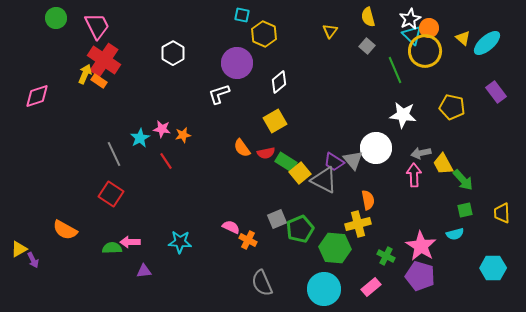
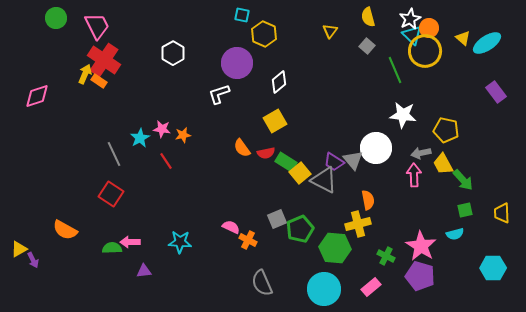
cyan ellipse at (487, 43): rotated 8 degrees clockwise
yellow pentagon at (452, 107): moved 6 px left, 23 px down
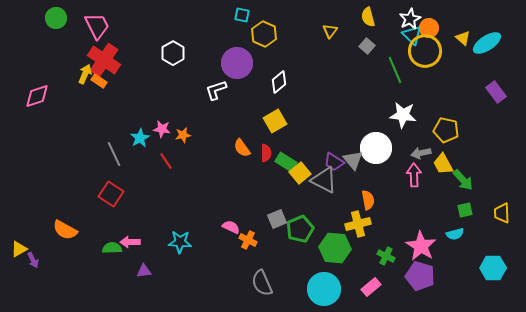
white L-shape at (219, 94): moved 3 px left, 4 px up
red semicircle at (266, 153): rotated 78 degrees counterclockwise
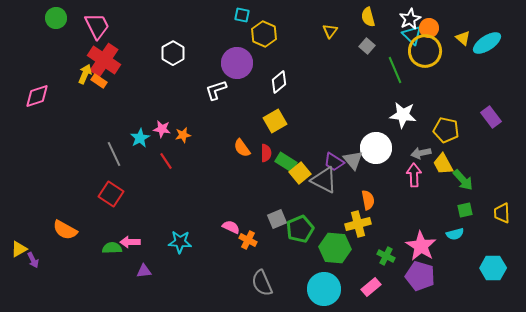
purple rectangle at (496, 92): moved 5 px left, 25 px down
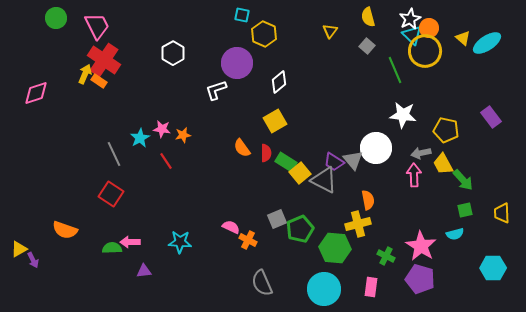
pink diamond at (37, 96): moved 1 px left, 3 px up
orange semicircle at (65, 230): rotated 10 degrees counterclockwise
purple pentagon at (420, 276): moved 3 px down
pink rectangle at (371, 287): rotated 42 degrees counterclockwise
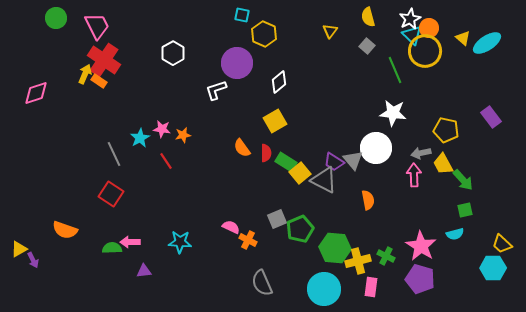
white star at (403, 115): moved 10 px left, 2 px up
yellow trapezoid at (502, 213): moved 31 px down; rotated 45 degrees counterclockwise
yellow cross at (358, 224): moved 37 px down
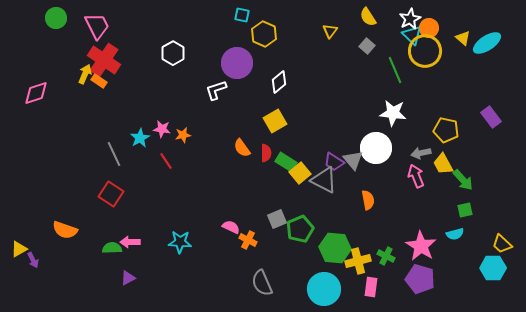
yellow semicircle at (368, 17): rotated 18 degrees counterclockwise
pink arrow at (414, 175): moved 2 px right, 1 px down; rotated 20 degrees counterclockwise
purple triangle at (144, 271): moved 16 px left, 7 px down; rotated 21 degrees counterclockwise
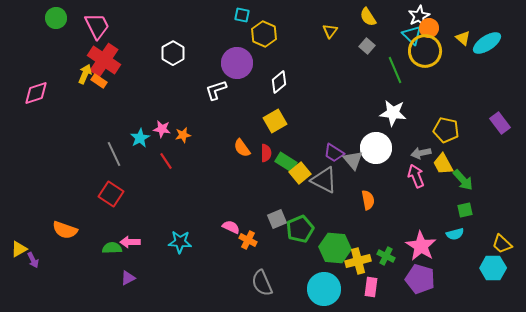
white star at (410, 19): moved 9 px right, 3 px up
purple rectangle at (491, 117): moved 9 px right, 6 px down
purple trapezoid at (334, 162): moved 9 px up
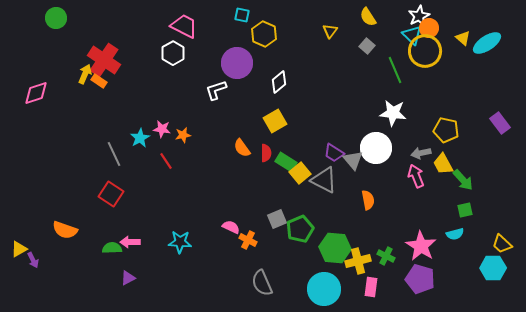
pink trapezoid at (97, 26): moved 87 px right; rotated 36 degrees counterclockwise
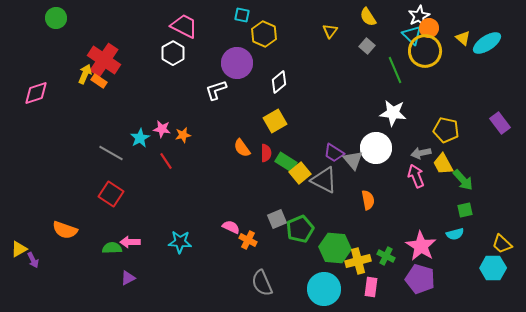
gray line at (114, 154): moved 3 px left, 1 px up; rotated 35 degrees counterclockwise
